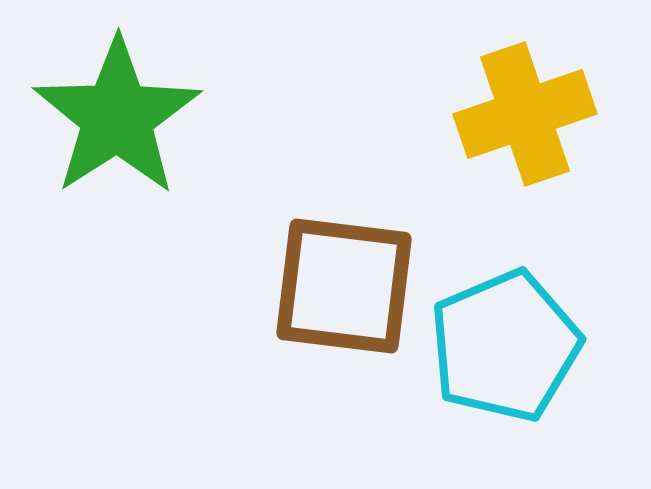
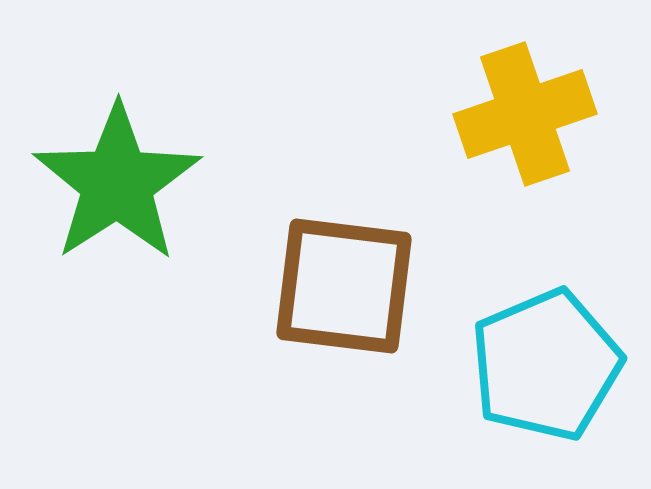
green star: moved 66 px down
cyan pentagon: moved 41 px right, 19 px down
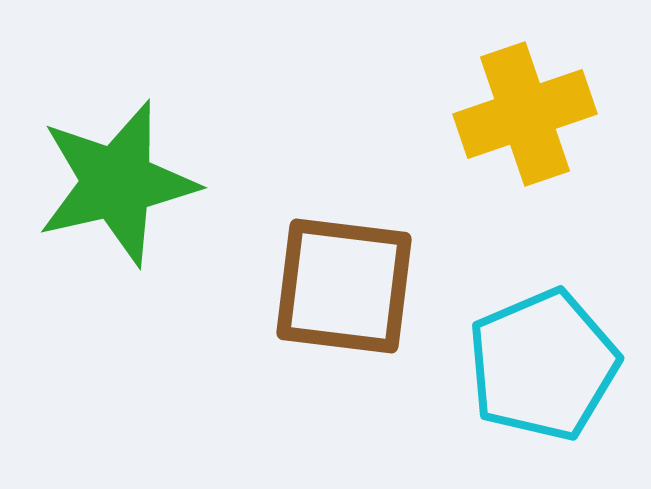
green star: rotated 20 degrees clockwise
cyan pentagon: moved 3 px left
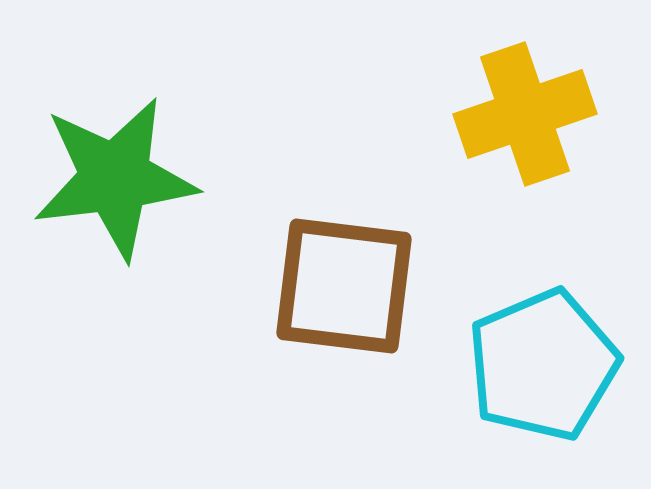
green star: moved 2 px left, 5 px up; rotated 6 degrees clockwise
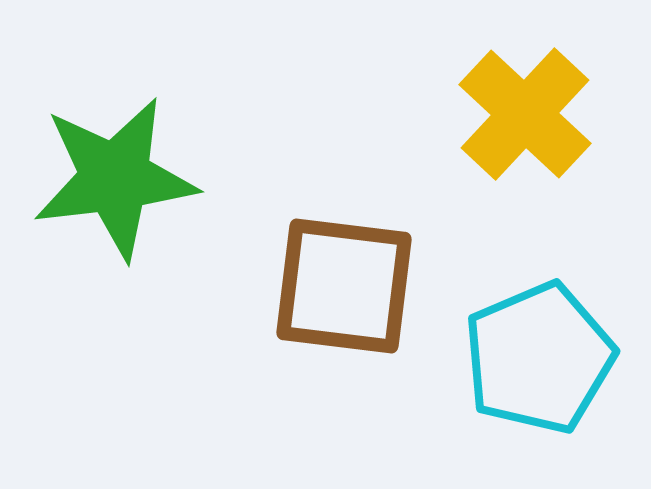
yellow cross: rotated 28 degrees counterclockwise
cyan pentagon: moved 4 px left, 7 px up
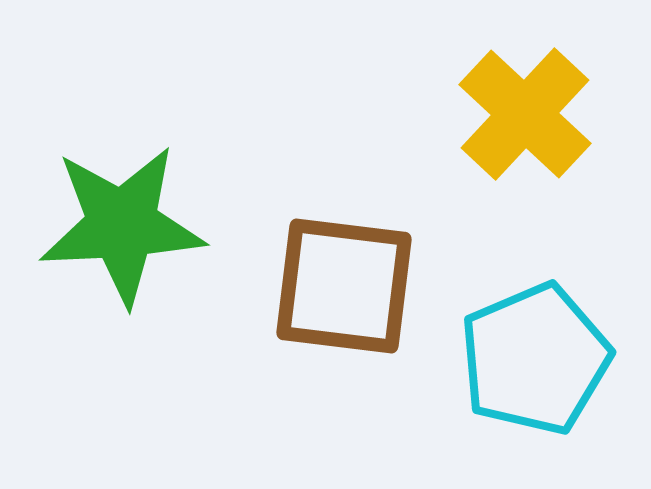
green star: moved 7 px right, 47 px down; rotated 4 degrees clockwise
cyan pentagon: moved 4 px left, 1 px down
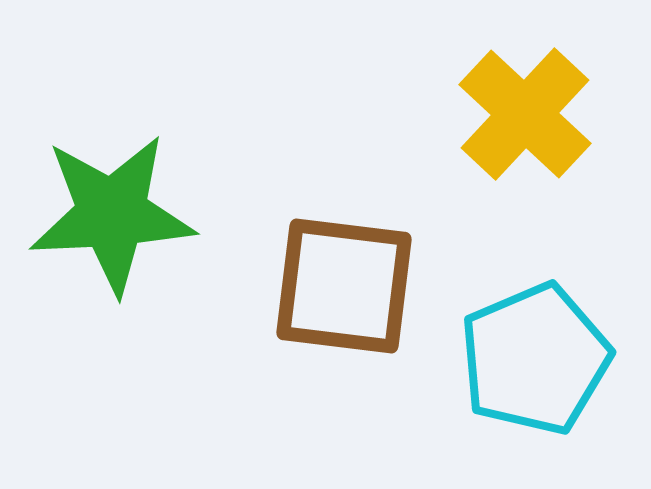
green star: moved 10 px left, 11 px up
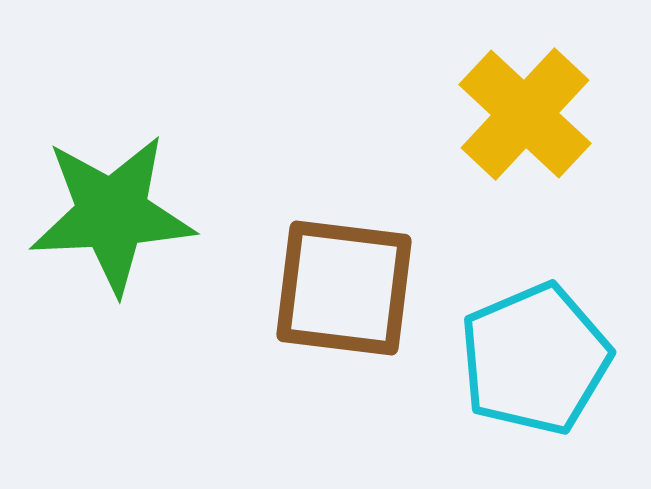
brown square: moved 2 px down
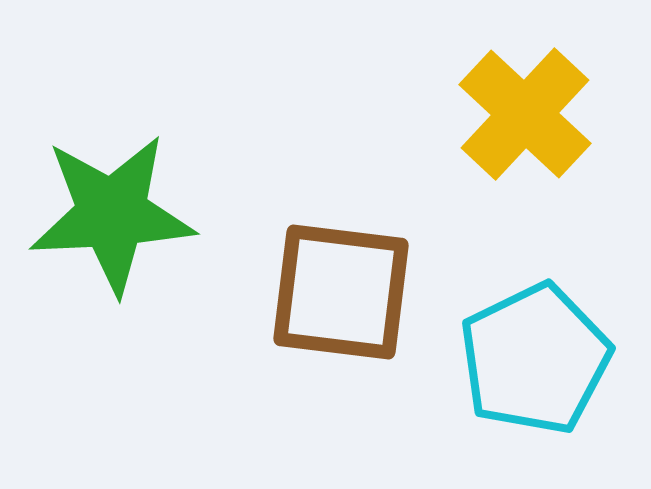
brown square: moved 3 px left, 4 px down
cyan pentagon: rotated 3 degrees counterclockwise
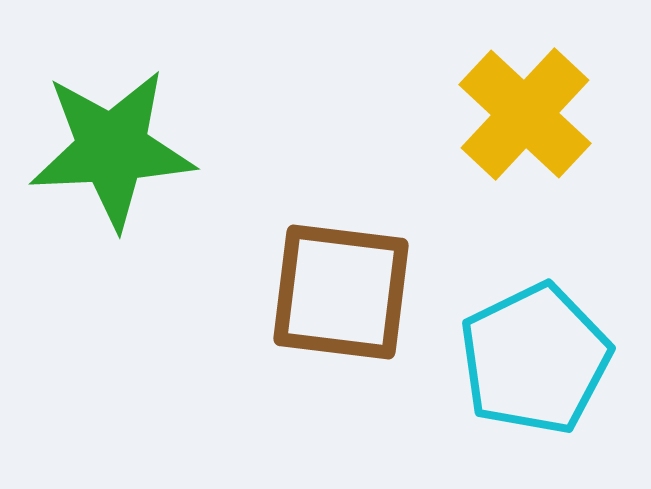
green star: moved 65 px up
